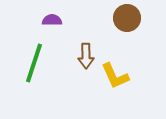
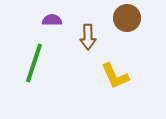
brown arrow: moved 2 px right, 19 px up
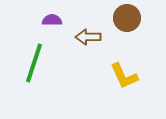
brown arrow: rotated 90 degrees clockwise
yellow L-shape: moved 9 px right
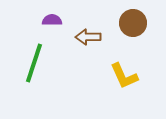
brown circle: moved 6 px right, 5 px down
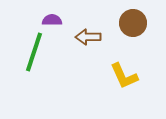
green line: moved 11 px up
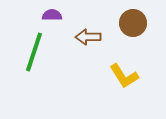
purple semicircle: moved 5 px up
yellow L-shape: rotated 8 degrees counterclockwise
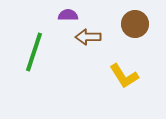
purple semicircle: moved 16 px right
brown circle: moved 2 px right, 1 px down
